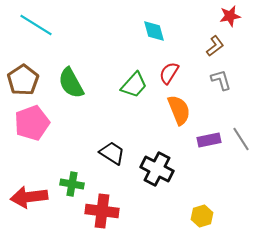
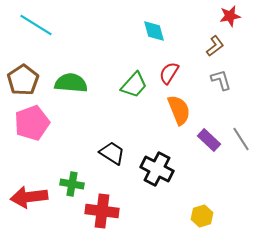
green semicircle: rotated 124 degrees clockwise
purple rectangle: rotated 55 degrees clockwise
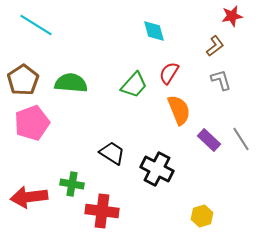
red star: moved 2 px right
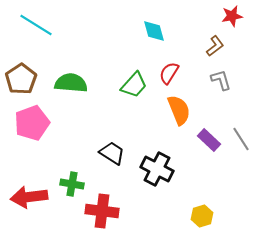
brown pentagon: moved 2 px left, 1 px up
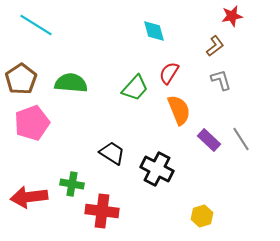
green trapezoid: moved 1 px right, 3 px down
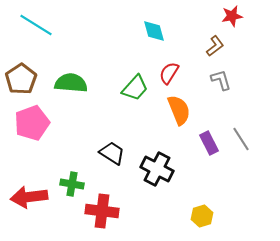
purple rectangle: moved 3 px down; rotated 20 degrees clockwise
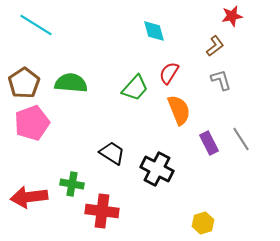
brown pentagon: moved 3 px right, 4 px down
yellow hexagon: moved 1 px right, 7 px down
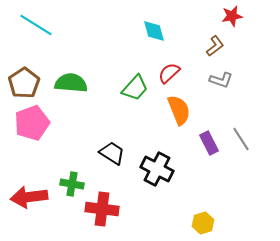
red semicircle: rotated 15 degrees clockwise
gray L-shape: rotated 125 degrees clockwise
red cross: moved 2 px up
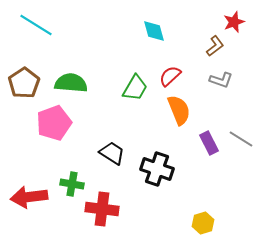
red star: moved 2 px right, 6 px down; rotated 10 degrees counterclockwise
red semicircle: moved 1 px right, 3 px down
green trapezoid: rotated 12 degrees counterclockwise
pink pentagon: moved 22 px right
gray line: rotated 25 degrees counterclockwise
black cross: rotated 8 degrees counterclockwise
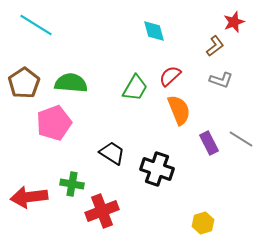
red cross: moved 2 px down; rotated 28 degrees counterclockwise
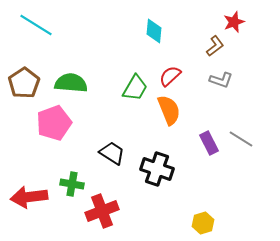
cyan diamond: rotated 20 degrees clockwise
orange semicircle: moved 10 px left
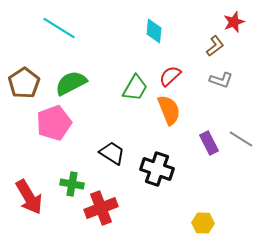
cyan line: moved 23 px right, 3 px down
green semicircle: rotated 32 degrees counterclockwise
red arrow: rotated 114 degrees counterclockwise
red cross: moved 1 px left, 3 px up
yellow hexagon: rotated 20 degrees clockwise
